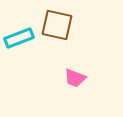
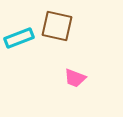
brown square: moved 1 px down
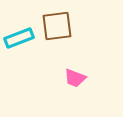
brown square: rotated 20 degrees counterclockwise
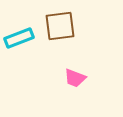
brown square: moved 3 px right
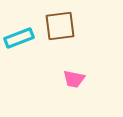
pink trapezoid: moved 1 px left, 1 px down; rotated 10 degrees counterclockwise
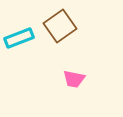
brown square: rotated 28 degrees counterclockwise
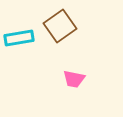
cyan rectangle: rotated 12 degrees clockwise
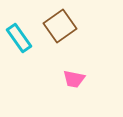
cyan rectangle: rotated 64 degrees clockwise
